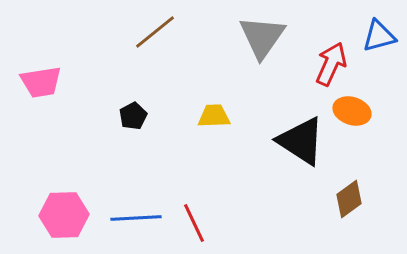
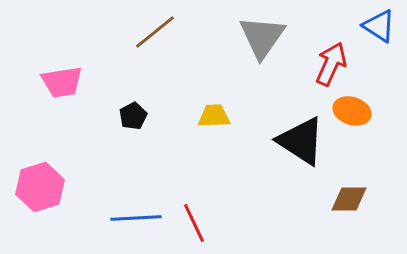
blue triangle: moved 10 px up; rotated 48 degrees clockwise
pink trapezoid: moved 21 px right
brown diamond: rotated 36 degrees clockwise
pink hexagon: moved 24 px left, 28 px up; rotated 15 degrees counterclockwise
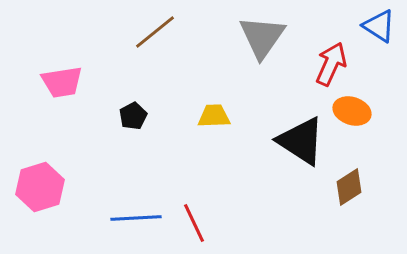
brown diamond: moved 12 px up; rotated 33 degrees counterclockwise
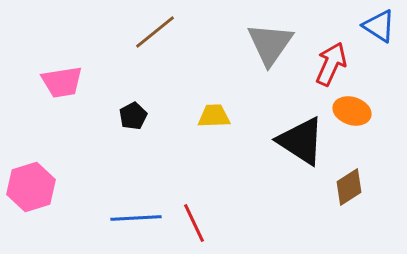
gray triangle: moved 8 px right, 7 px down
pink hexagon: moved 9 px left
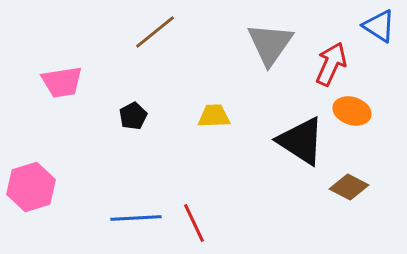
brown diamond: rotated 60 degrees clockwise
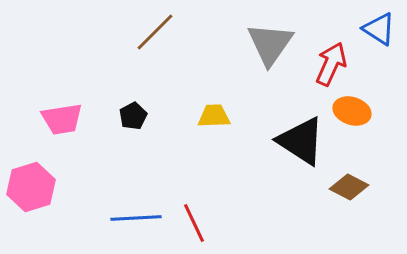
blue triangle: moved 3 px down
brown line: rotated 6 degrees counterclockwise
pink trapezoid: moved 37 px down
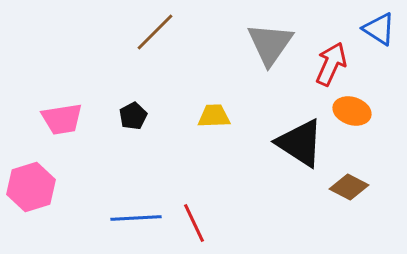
black triangle: moved 1 px left, 2 px down
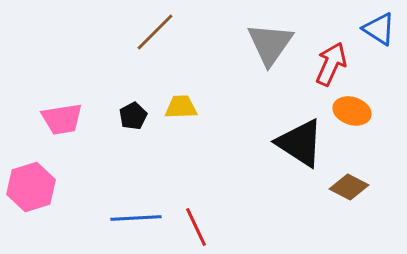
yellow trapezoid: moved 33 px left, 9 px up
red line: moved 2 px right, 4 px down
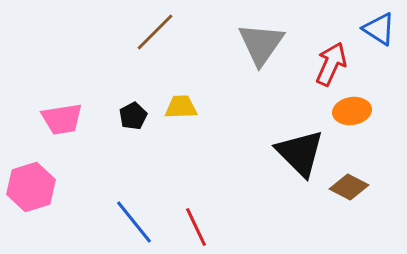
gray triangle: moved 9 px left
orange ellipse: rotated 27 degrees counterclockwise
black triangle: moved 10 px down; rotated 12 degrees clockwise
blue line: moved 2 px left, 4 px down; rotated 54 degrees clockwise
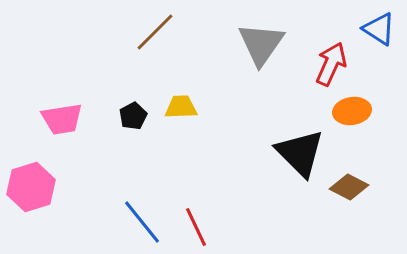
blue line: moved 8 px right
